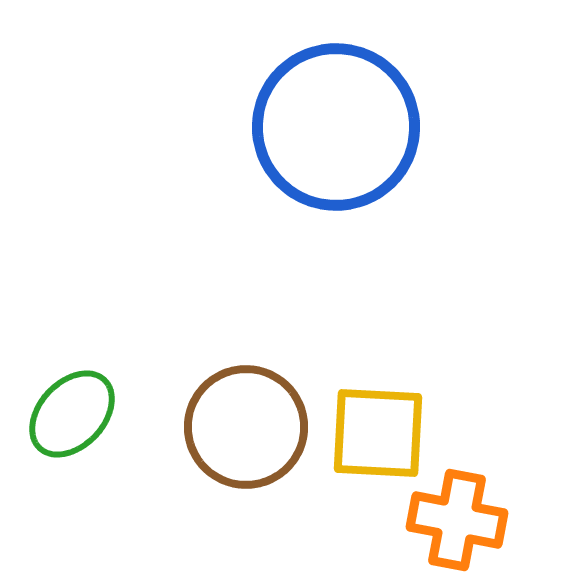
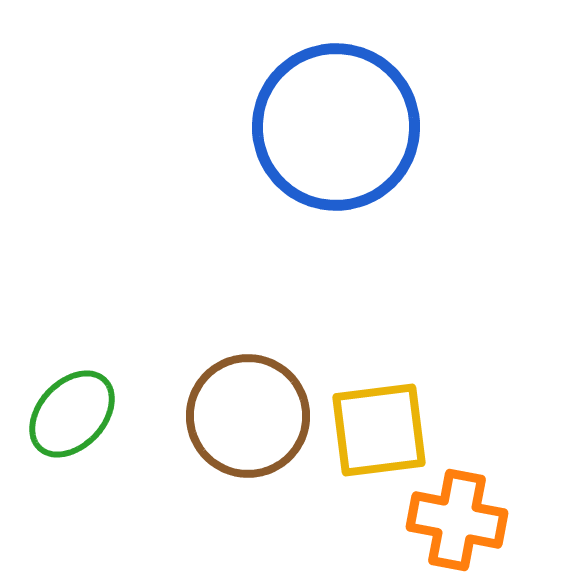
brown circle: moved 2 px right, 11 px up
yellow square: moved 1 px right, 3 px up; rotated 10 degrees counterclockwise
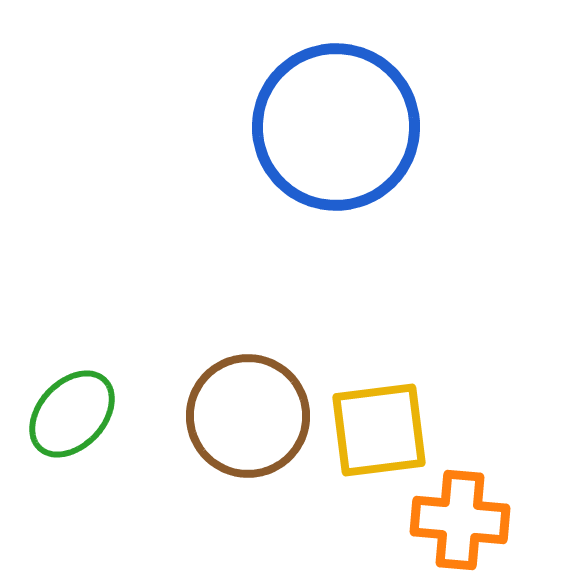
orange cross: moved 3 px right; rotated 6 degrees counterclockwise
